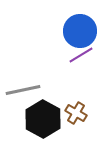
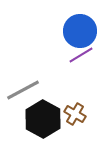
gray line: rotated 16 degrees counterclockwise
brown cross: moved 1 px left, 1 px down
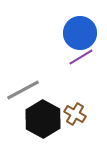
blue circle: moved 2 px down
purple line: moved 2 px down
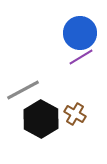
black hexagon: moved 2 px left
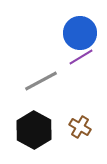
gray line: moved 18 px right, 9 px up
brown cross: moved 5 px right, 13 px down
black hexagon: moved 7 px left, 11 px down
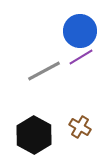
blue circle: moved 2 px up
gray line: moved 3 px right, 10 px up
black hexagon: moved 5 px down
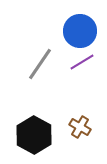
purple line: moved 1 px right, 5 px down
gray line: moved 4 px left, 7 px up; rotated 28 degrees counterclockwise
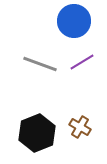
blue circle: moved 6 px left, 10 px up
gray line: rotated 76 degrees clockwise
black hexagon: moved 3 px right, 2 px up; rotated 9 degrees clockwise
